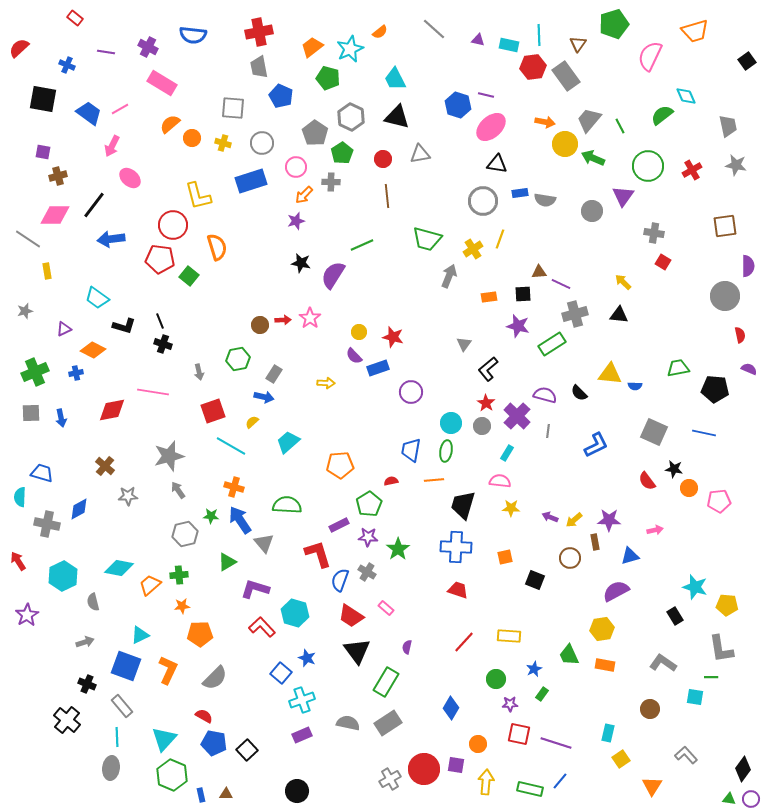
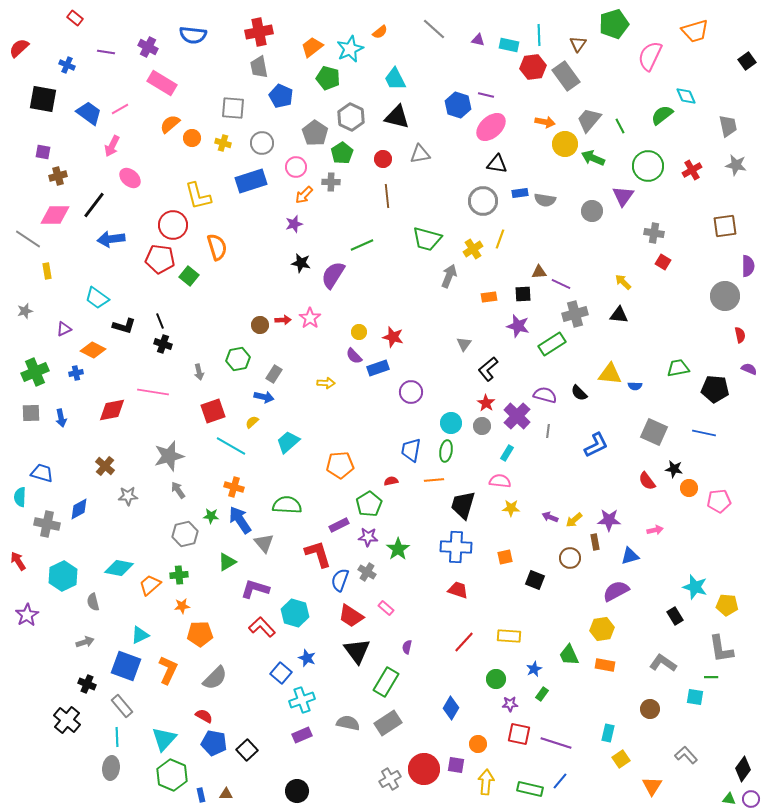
purple star at (296, 221): moved 2 px left, 3 px down
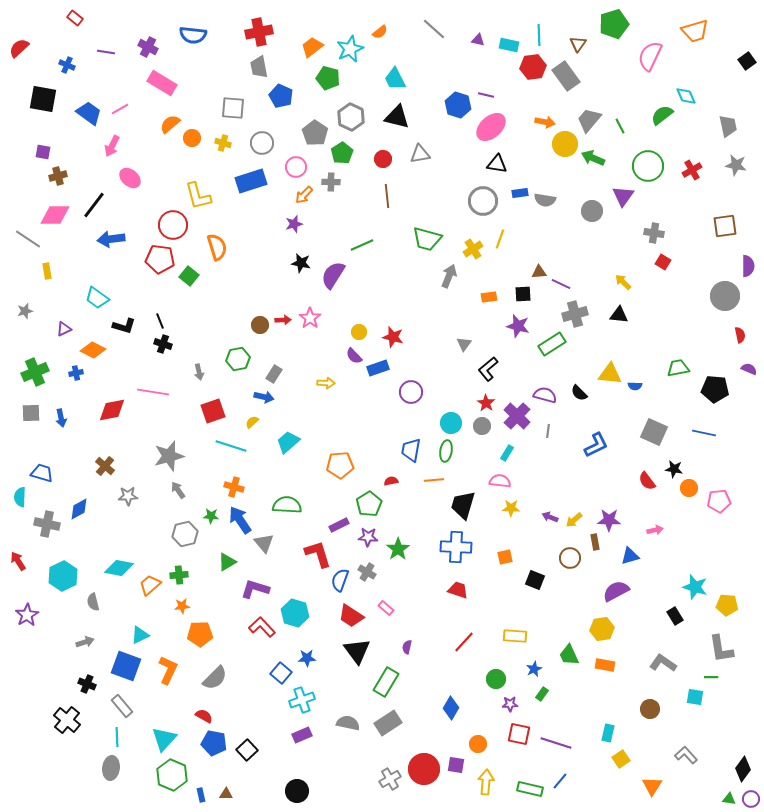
cyan line at (231, 446): rotated 12 degrees counterclockwise
yellow rectangle at (509, 636): moved 6 px right
blue star at (307, 658): rotated 24 degrees counterclockwise
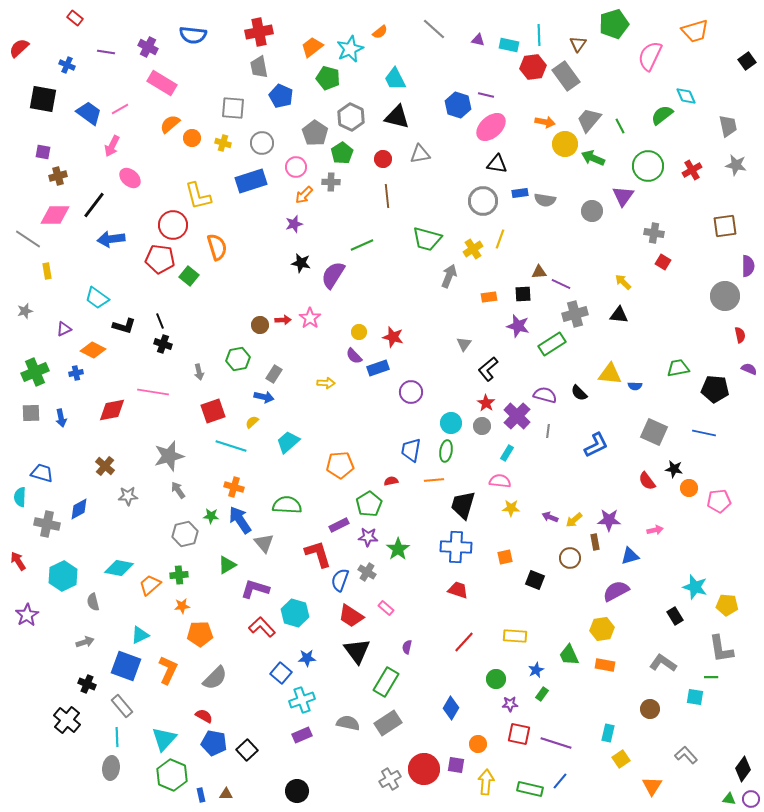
green triangle at (227, 562): moved 3 px down
blue star at (534, 669): moved 2 px right, 1 px down
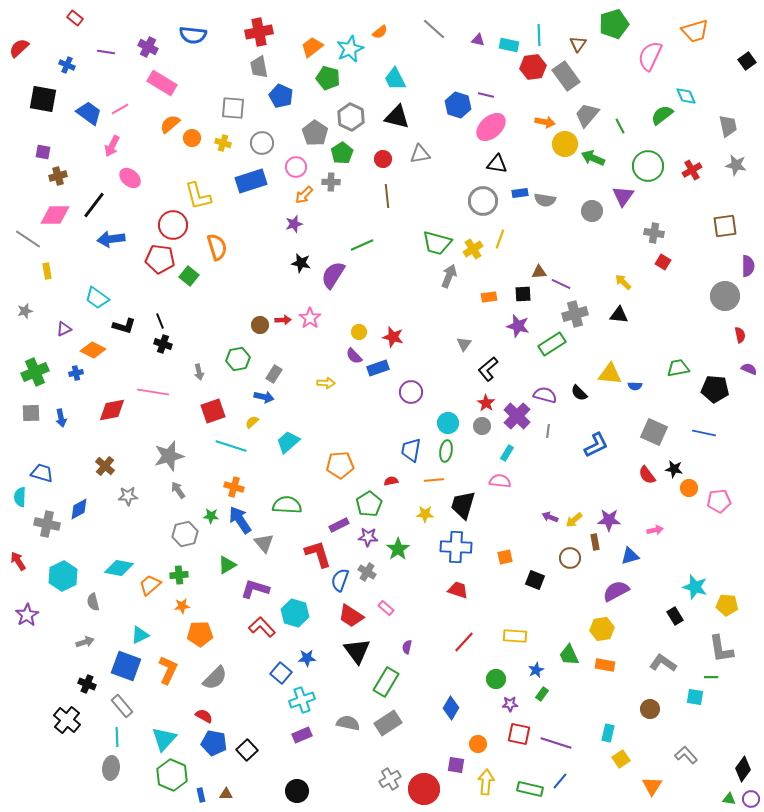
gray trapezoid at (589, 120): moved 2 px left, 5 px up
green trapezoid at (427, 239): moved 10 px right, 4 px down
cyan circle at (451, 423): moved 3 px left
red semicircle at (647, 481): moved 6 px up
yellow star at (511, 508): moved 86 px left, 6 px down
red circle at (424, 769): moved 20 px down
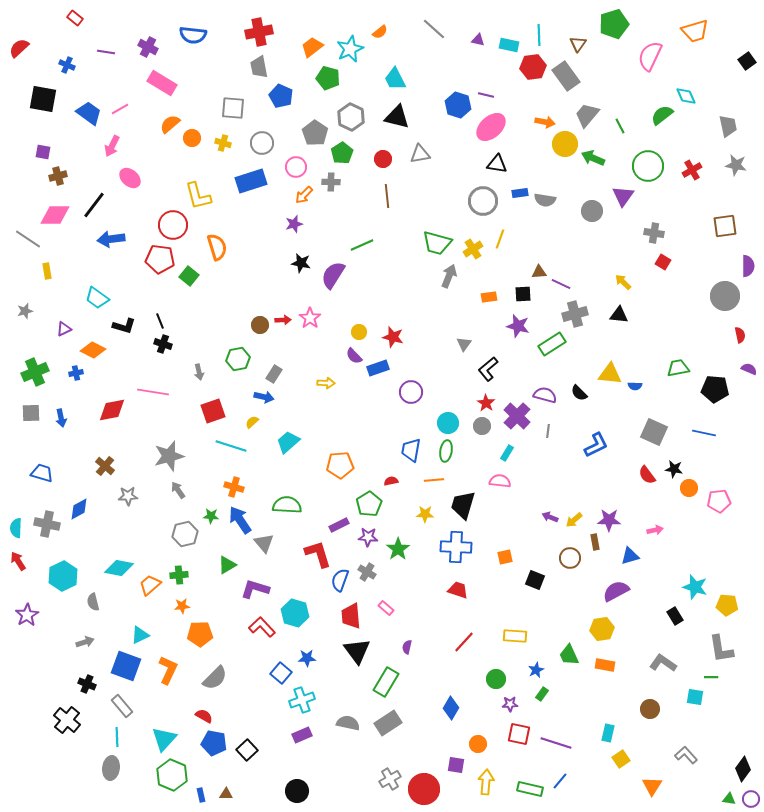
cyan semicircle at (20, 497): moved 4 px left, 31 px down
red trapezoid at (351, 616): rotated 52 degrees clockwise
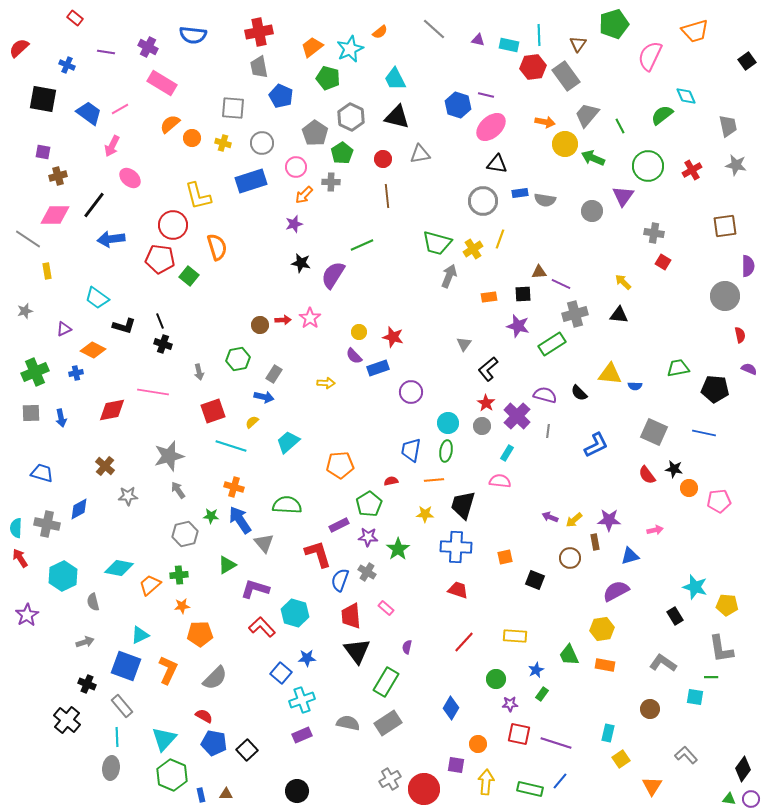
red arrow at (18, 561): moved 2 px right, 3 px up
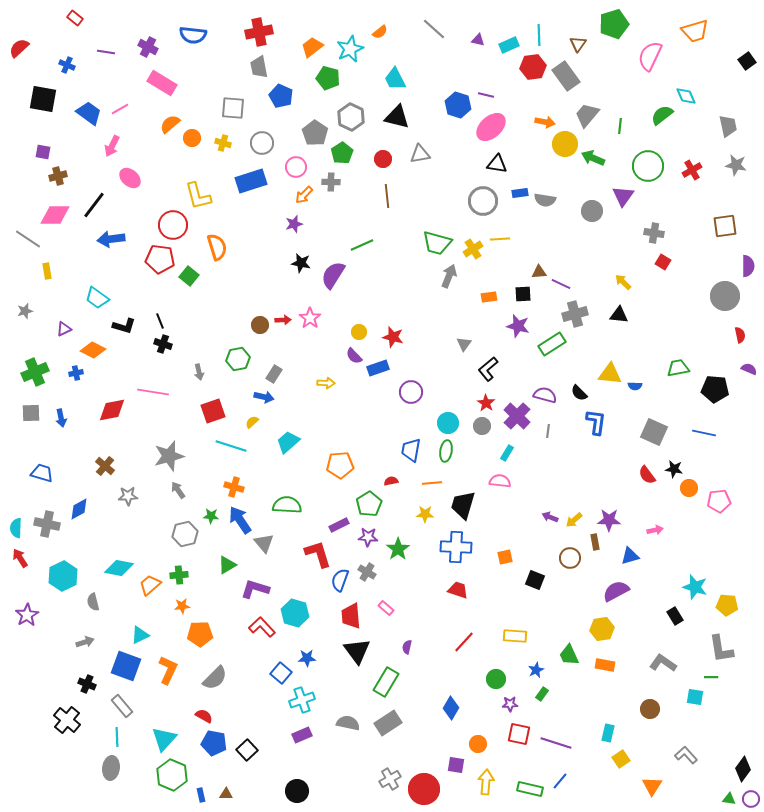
cyan rectangle at (509, 45): rotated 36 degrees counterclockwise
green line at (620, 126): rotated 35 degrees clockwise
yellow line at (500, 239): rotated 66 degrees clockwise
blue L-shape at (596, 445): moved 23 px up; rotated 56 degrees counterclockwise
orange line at (434, 480): moved 2 px left, 3 px down
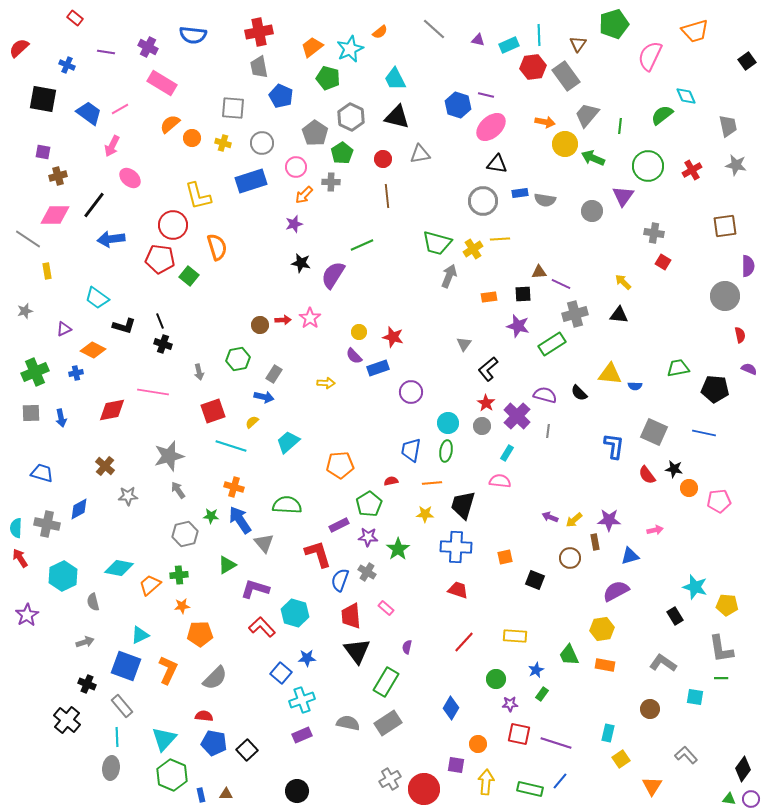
blue L-shape at (596, 422): moved 18 px right, 24 px down
green line at (711, 677): moved 10 px right, 1 px down
red semicircle at (204, 716): rotated 24 degrees counterclockwise
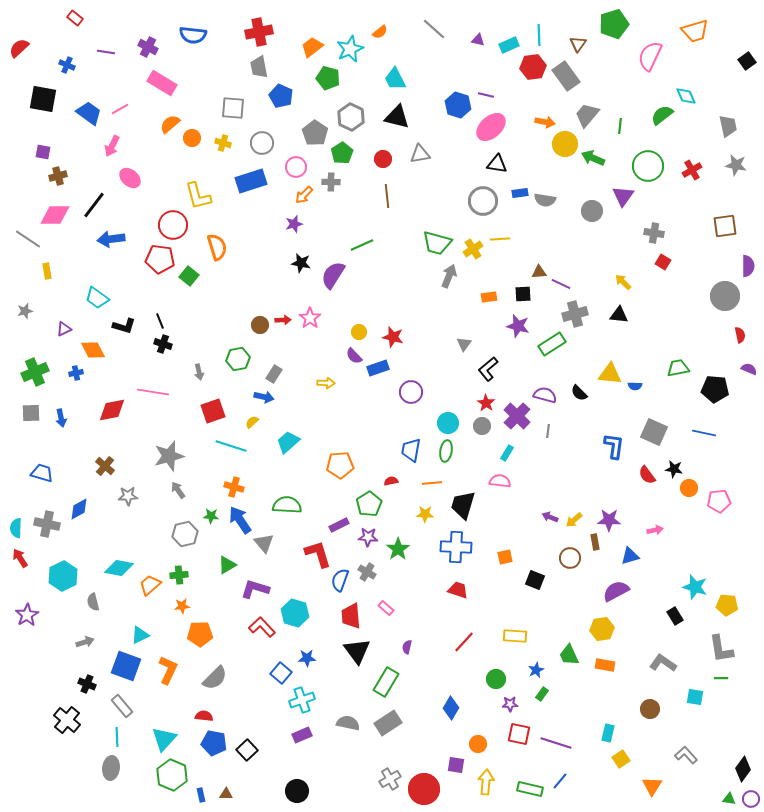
orange diamond at (93, 350): rotated 35 degrees clockwise
